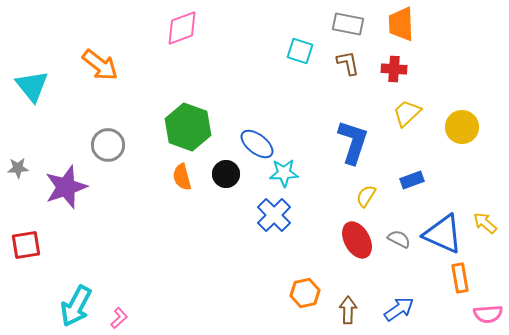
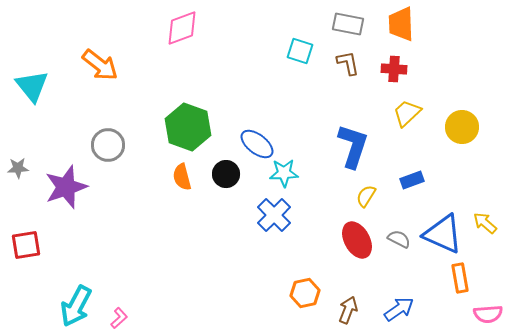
blue L-shape: moved 4 px down
brown arrow: rotated 20 degrees clockwise
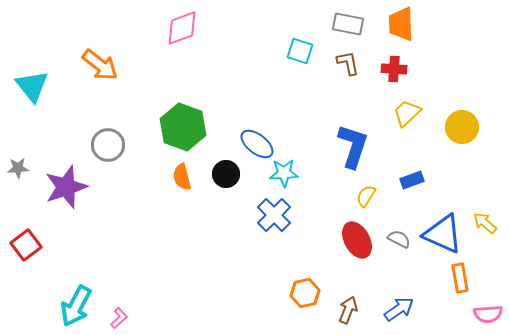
green hexagon: moved 5 px left
red square: rotated 28 degrees counterclockwise
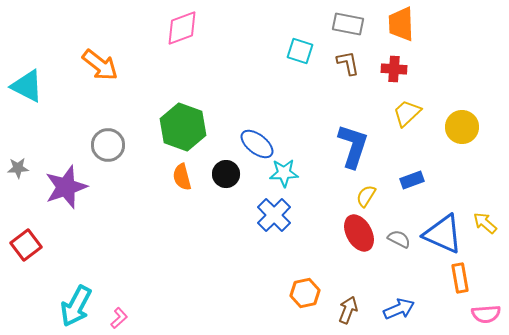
cyan triangle: moved 5 px left; rotated 24 degrees counterclockwise
red ellipse: moved 2 px right, 7 px up
blue arrow: rotated 12 degrees clockwise
pink semicircle: moved 2 px left
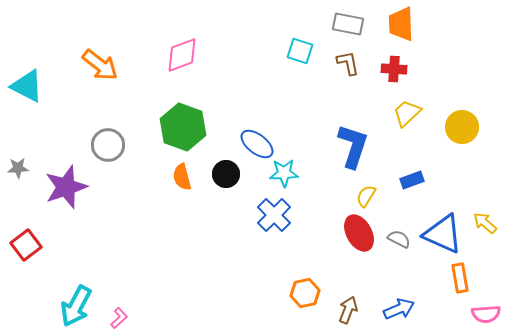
pink diamond: moved 27 px down
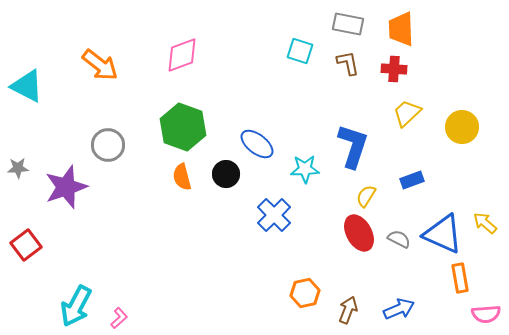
orange trapezoid: moved 5 px down
cyan star: moved 21 px right, 4 px up
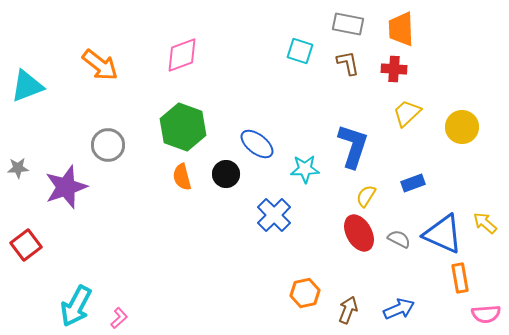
cyan triangle: rotated 48 degrees counterclockwise
blue rectangle: moved 1 px right, 3 px down
